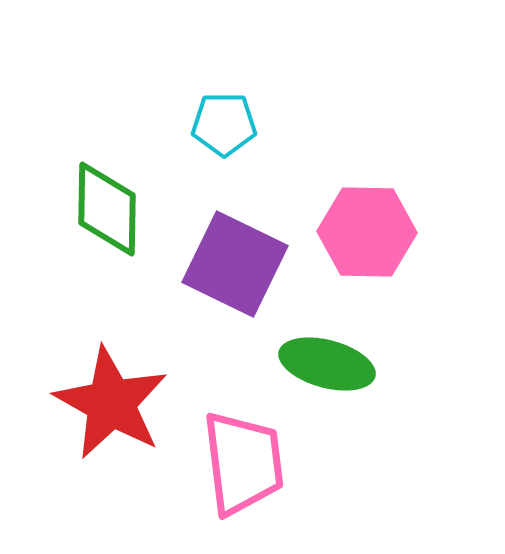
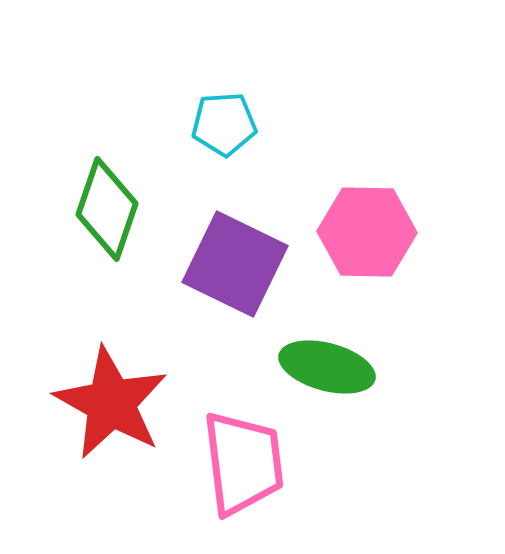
cyan pentagon: rotated 4 degrees counterclockwise
green diamond: rotated 18 degrees clockwise
green ellipse: moved 3 px down
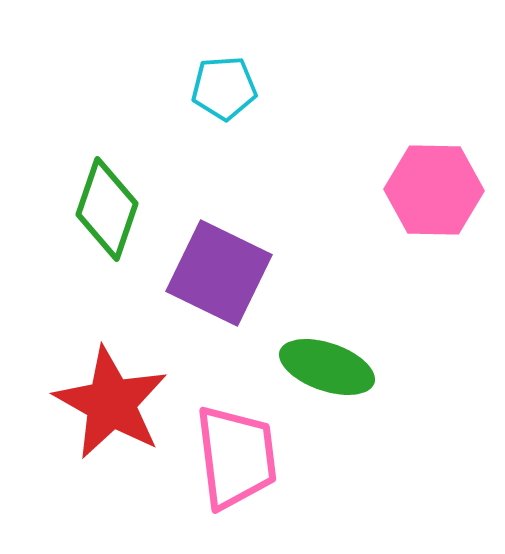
cyan pentagon: moved 36 px up
pink hexagon: moved 67 px right, 42 px up
purple square: moved 16 px left, 9 px down
green ellipse: rotated 4 degrees clockwise
pink trapezoid: moved 7 px left, 6 px up
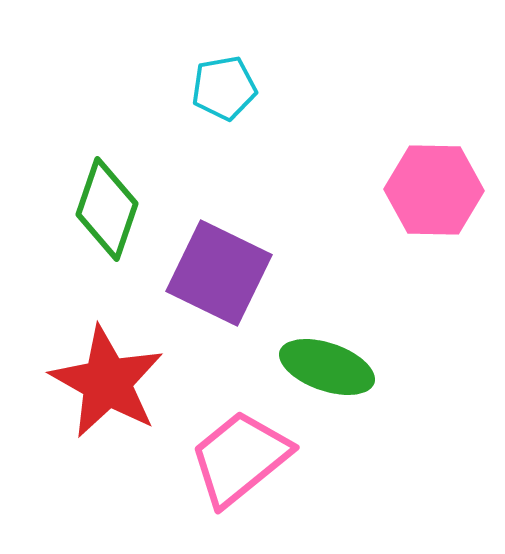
cyan pentagon: rotated 6 degrees counterclockwise
red star: moved 4 px left, 21 px up
pink trapezoid: moved 4 px right, 1 px down; rotated 122 degrees counterclockwise
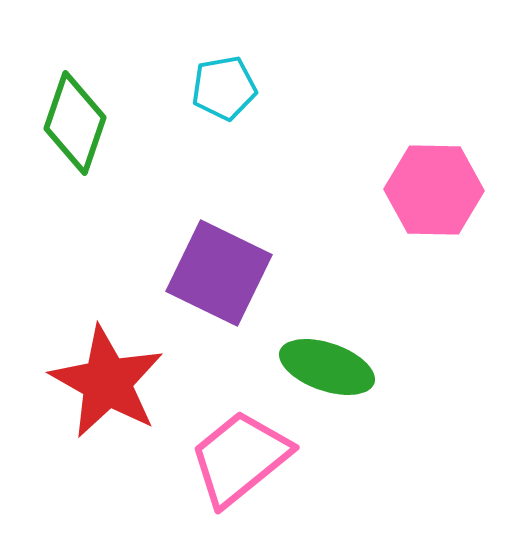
green diamond: moved 32 px left, 86 px up
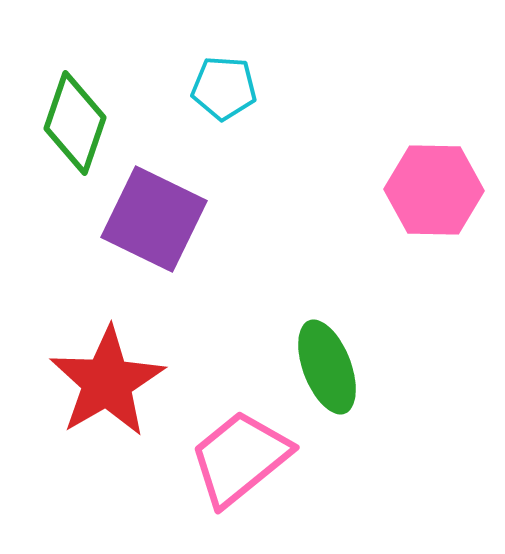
cyan pentagon: rotated 14 degrees clockwise
purple square: moved 65 px left, 54 px up
green ellipse: rotated 50 degrees clockwise
red star: rotated 13 degrees clockwise
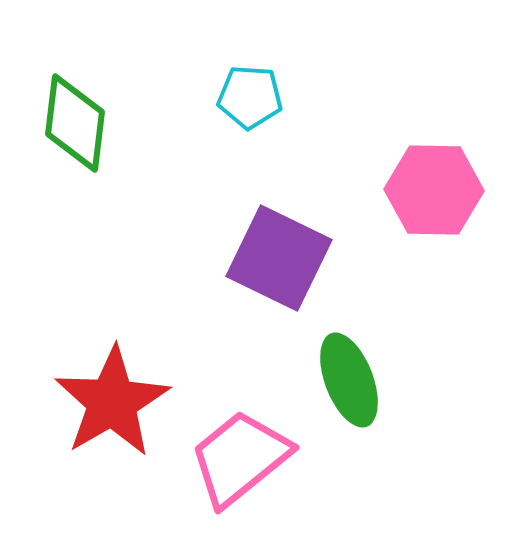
cyan pentagon: moved 26 px right, 9 px down
green diamond: rotated 12 degrees counterclockwise
purple square: moved 125 px right, 39 px down
green ellipse: moved 22 px right, 13 px down
red star: moved 5 px right, 20 px down
